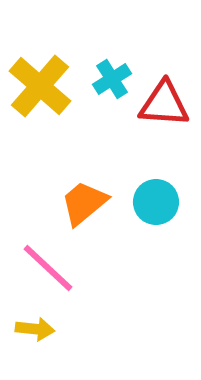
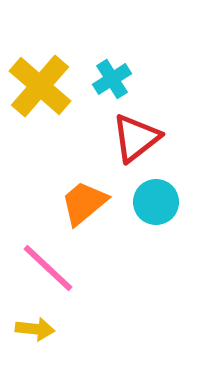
red triangle: moved 28 px left, 34 px down; rotated 42 degrees counterclockwise
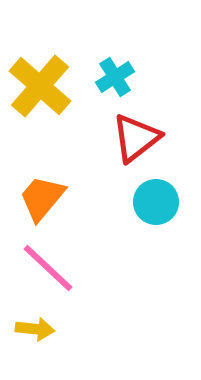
cyan cross: moved 3 px right, 2 px up
orange trapezoid: moved 42 px left, 5 px up; rotated 10 degrees counterclockwise
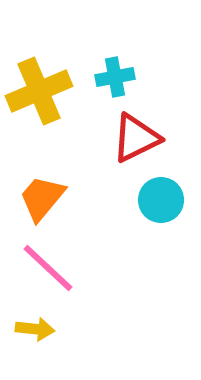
cyan cross: rotated 21 degrees clockwise
yellow cross: moved 1 px left, 5 px down; rotated 26 degrees clockwise
red triangle: rotated 12 degrees clockwise
cyan circle: moved 5 px right, 2 px up
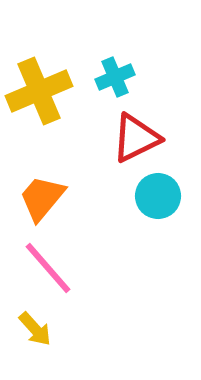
cyan cross: rotated 12 degrees counterclockwise
cyan circle: moved 3 px left, 4 px up
pink line: rotated 6 degrees clockwise
yellow arrow: rotated 42 degrees clockwise
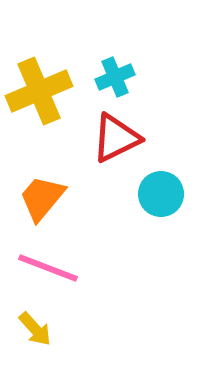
red triangle: moved 20 px left
cyan circle: moved 3 px right, 2 px up
pink line: rotated 28 degrees counterclockwise
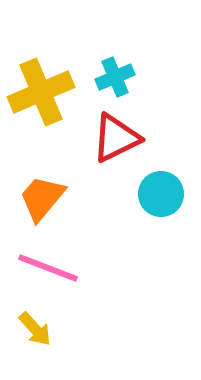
yellow cross: moved 2 px right, 1 px down
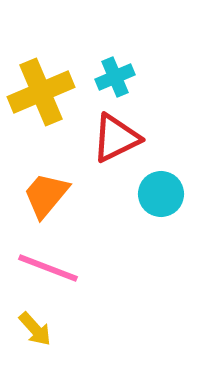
orange trapezoid: moved 4 px right, 3 px up
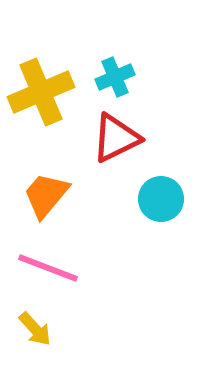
cyan circle: moved 5 px down
